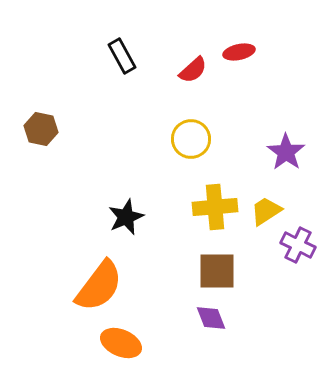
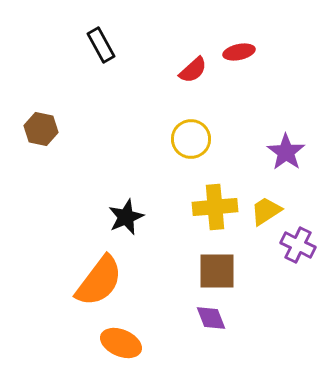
black rectangle: moved 21 px left, 11 px up
orange semicircle: moved 5 px up
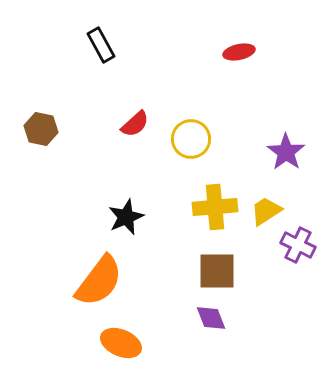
red semicircle: moved 58 px left, 54 px down
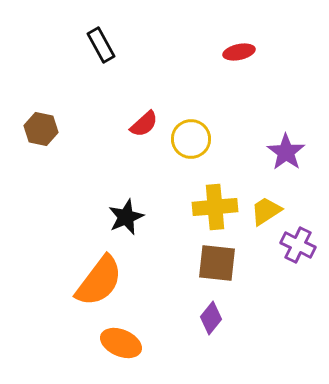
red semicircle: moved 9 px right
brown square: moved 8 px up; rotated 6 degrees clockwise
purple diamond: rotated 60 degrees clockwise
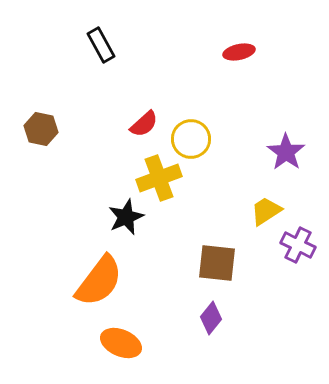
yellow cross: moved 56 px left, 29 px up; rotated 15 degrees counterclockwise
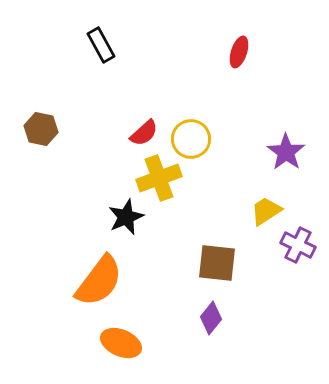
red ellipse: rotated 60 degrees counterclockwise
red semicircle: moved 9 px down
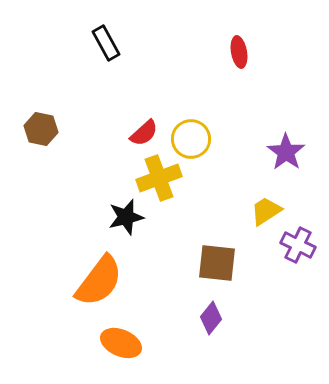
black rectangle: moved 5 px right, 2 px up
red ellipse: rotated 28 degrees counterclockwise
black star: rotated 9 degrees clockwise
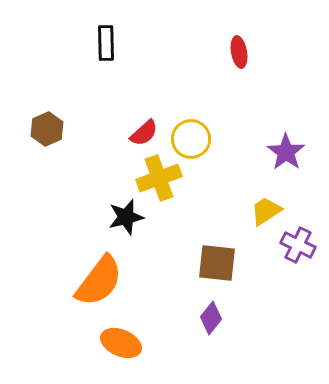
black rectangle: rotated 28 degrees clockwise
brown hexagon: moved 6 px right; rotated 24 degrees clockwise
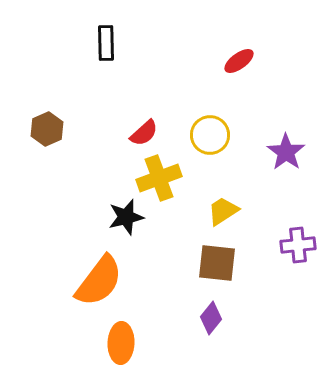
red ellipse: moved 9 px down; rotated 64 degrees clockwise
yellow circle: moved 19 px right, 4 px up
yellow trapezoid: moved 43 px left
purple cross: rotated 32 degrees counterclockwise
orange ellipse: rotated 69 degrees clockwise
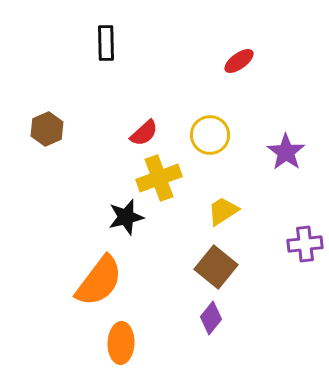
purple cross: moved 7 px right, 1 px up
brown square: moved 1 px left, 4 px down; rotated 33 degrees clockwise
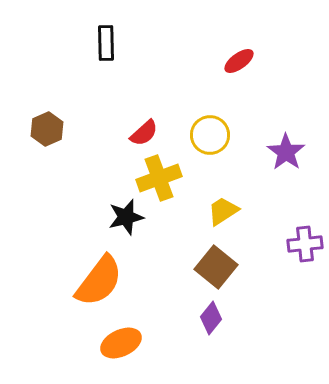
orange ellipse: rotated 63 degrees clockwise
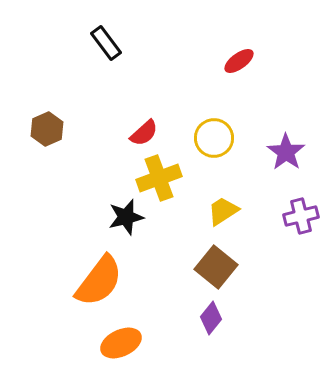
black rectangle: rotated 36 degrees counterclockwise
yellow circle: moved 4 px right, 3 px down
purple cross: moved 4 px left, 28 px up; rotated 8 degrees counterclockwise
